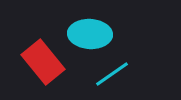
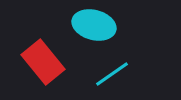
cyan ellipse: moved 4 px right, 9 px up; rotated 12 degrees clockwise
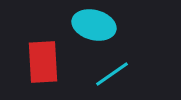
red rectangle: rotated 36 degrees clockwise
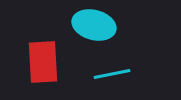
cyan line: rotated 24 degrees clockwise
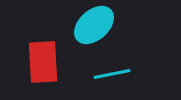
cyan ellipse: rotated 57 degrees counterclockwise
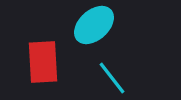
cyan line: moved 4 px down; rotated 63 degrees clockwise
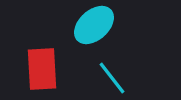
red rectangle: moved 1 px left, 7 px down
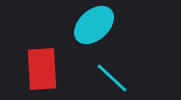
cyan line: rotated 9 degrees counterclockwise
